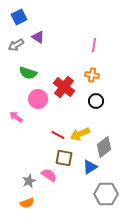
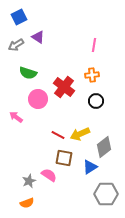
orange cross: rotated 16 degrees counterclockwise
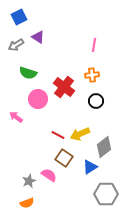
brown square: rotated 24 degrees clockwise
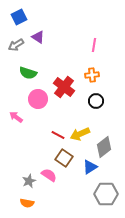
orange semicircle: rotated 32 degrees clockwise
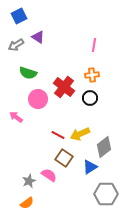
blue square: moved 1 px up
black circle: moved 6 px left, 3 px up
orange semicircle: rotated 48 degrees counterclockwise
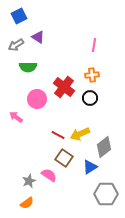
green semicircle: moved 6 px up; rotated 18 degrees counterclockwise
pink circle: moved 1 px left
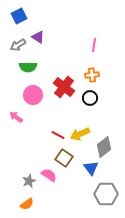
gray arrow: moved 2 px right
pink circle: moved 4 px left, 4 px up
blue triangle: moved 1 px right, 1 px down; rotated 35 degrees counterclockwise
orange semicircle: moved 1 px down
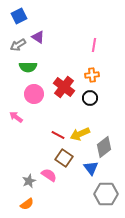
pink circle: moved 1 px right, 1 px up
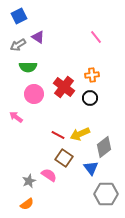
pink line: moved 2 px right, 8 px up; rotated 48 degrees counterclockwise
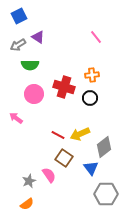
green semicircle: moved 2 px right, 2 px up
red cross: rotated 20 degrees counterclockwise
pink arrow: moved 1 px down
pink semicircle: rotated 21 degrees clockwise
